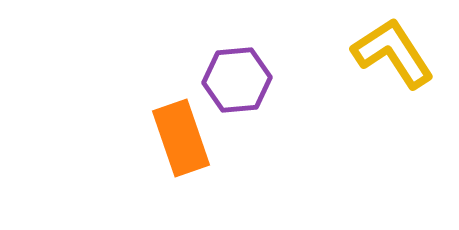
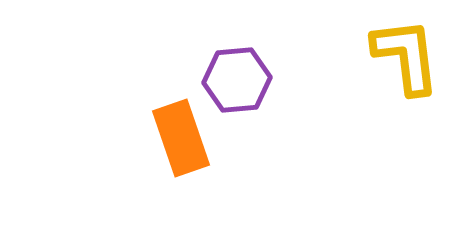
yellow L-shape: moved 13 px right, 3 px down; rotated 26 degrees clockwise
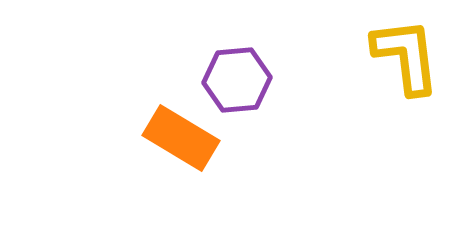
orange rectangle: rotated 40 degrees counterclockwise
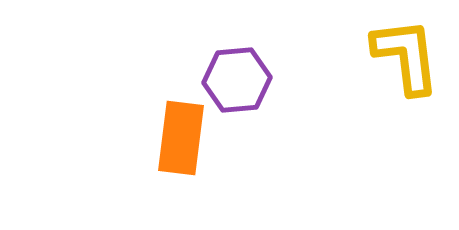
orange rectangle: rotated 66 degrees clockwise
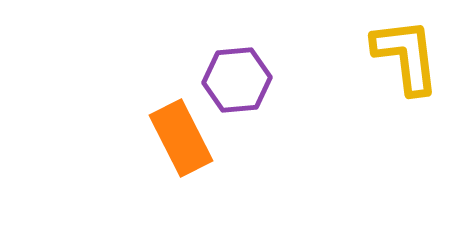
orange rectangle: rotated 34 degrees counterclockwise
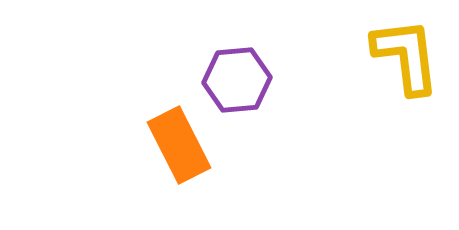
orange rectangle: moved 2 px left, 7 px down
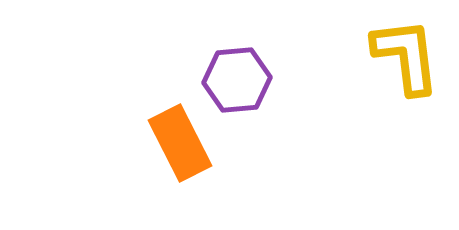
orange rectangle: moved 1 px right, 2 px up
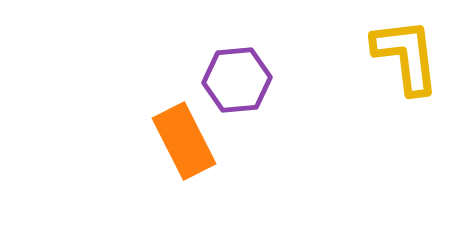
orange rectangle: moved 4 px right, 2 px up
